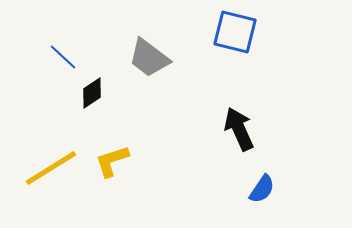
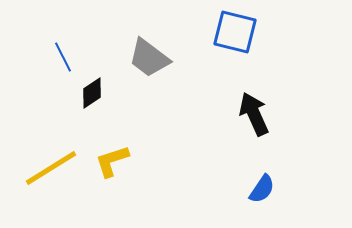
blue line: rotated 20 degrees clockwise
black arrow: moved 15 px right, 15 px up
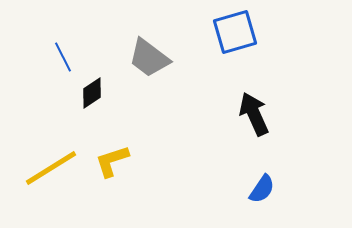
blue square: rotated 30 degrees counterclockwise
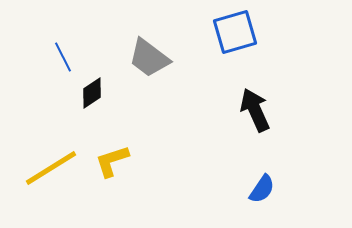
black arrow: moved 1 px right, 4 px up
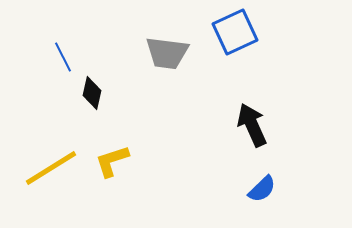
blue square: rotated 9 degrees counterclockwise
gray trapezoid: moved 18 px right, 5 px up; rotated 30 degrees counterclockwise
black diamond: rotated 44 degrees counterclockwise
black arrow: moved 3 px left, 15 px down
blue semicircle: rotated 12 degrees clockwise
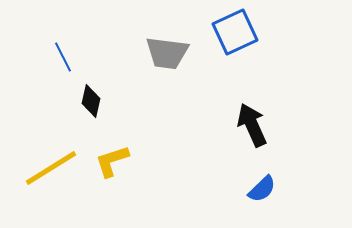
black diamond: moved 1 px left, 8 px down
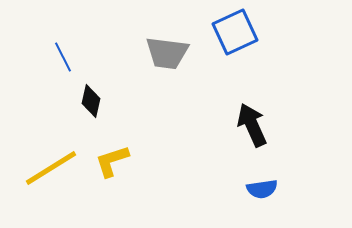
blue semicircle: rotated 36 degrees clockwise
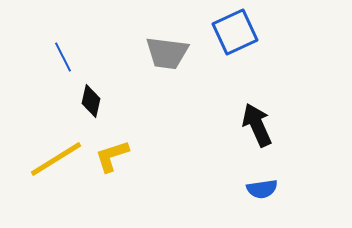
black arrow: moved 5 px right
yellow L-shape: moved 5 px up
yellow line: moved 5 px right, 9 px up
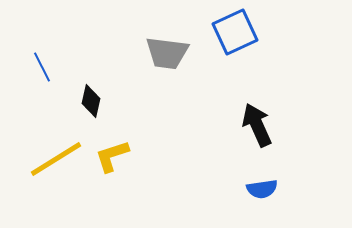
blue line: moved 21 px left, 10 px down
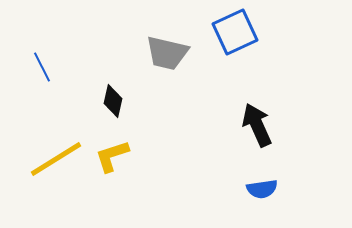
gray trapezoid: rotated 6 degrees clockwise
black diamond: moved 22 px right
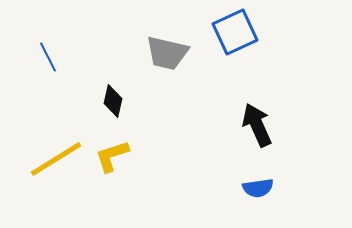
blue line: moved 6 px right, 10 px up
blue semicircle: moved 4 px left, 1 px up
